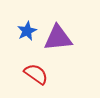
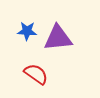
blue star: rotated 30 degrees clockwise
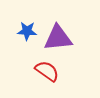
red semicircle: moved 11 px right, 3 px up
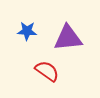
purple triangle: moved 10 px right
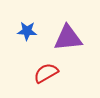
red semicircle: moved 1 px left, 2 px down; rotated 65 degrees counterclockwise
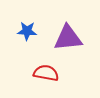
red semicircle: rotated 40 degrees clockwise
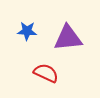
red semicircle: rotated 15 degrees clockwise
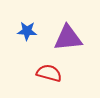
red semicircle: moved 3 px right; rotated 10 degrees counterclockwise
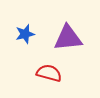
blue star: moved 2 px left, 3 px down; rotated 18 degrees counterclockwise
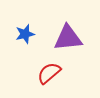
red semicircle: rotated 55 degrees counterclockwise
